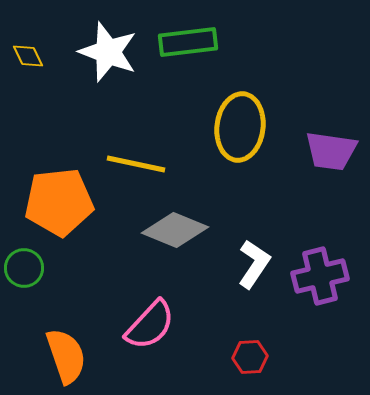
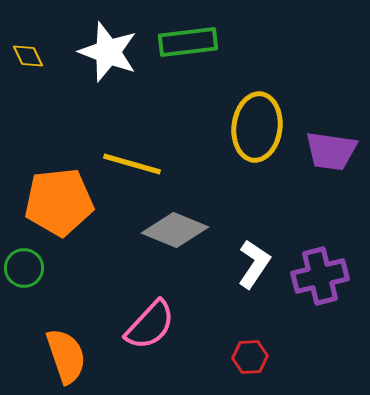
yellow ellipse: moved 17 px right
yellow line: moved 4 px left; rotated 4 degrees clockwise
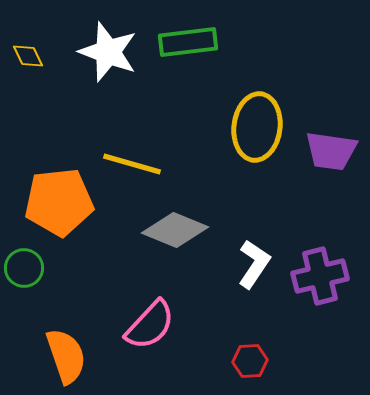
red hexagon: moved 4 px down
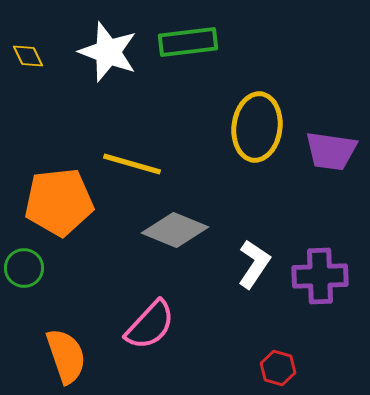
purple cross: rotated 12 degrees clockwise
red hexagon: moved 28 px right, 7 px down; rotated 20 degrees clockwise
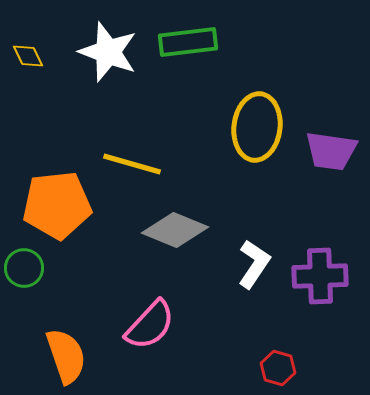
orange pentagon: moved 2 px left, 3 px down
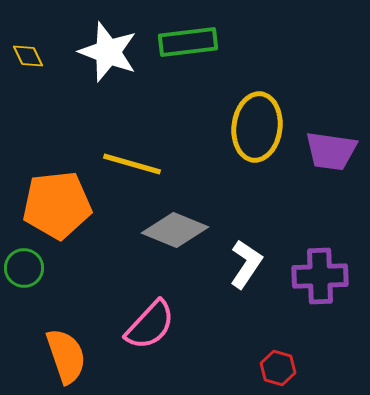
white L-shape: moved 8 px left
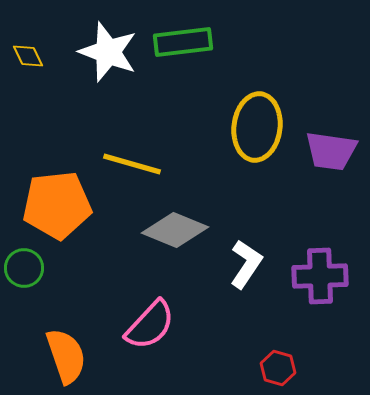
green rectangle: moved 5 px left
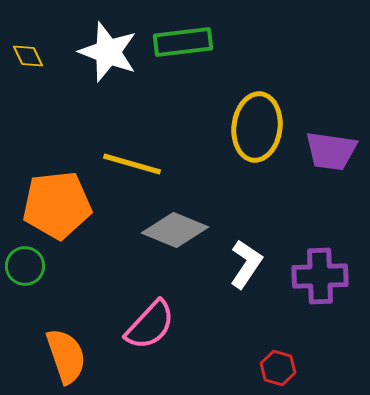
green circle: moved 1 px right, 2 px up
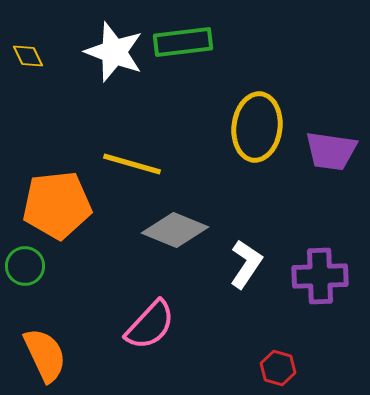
white star: moved 6 px right
orange semicircle: moved 21 px left, 1 px up; rotated 6 degrees counterclockwise
